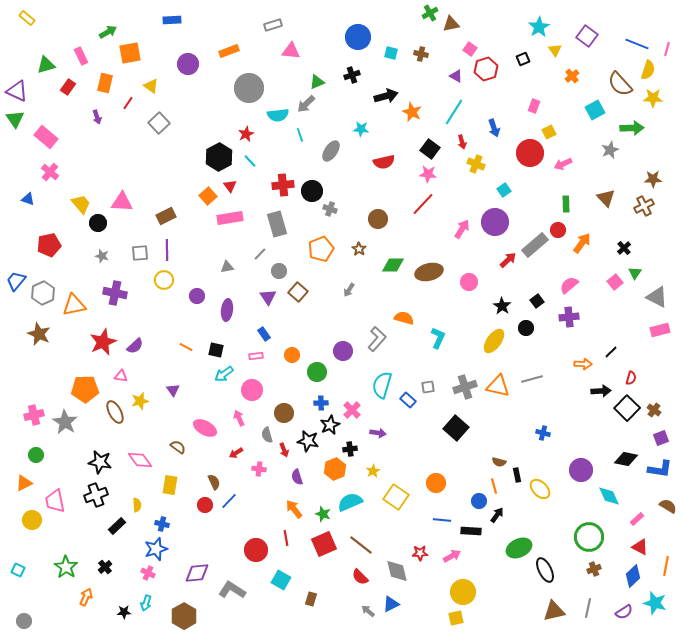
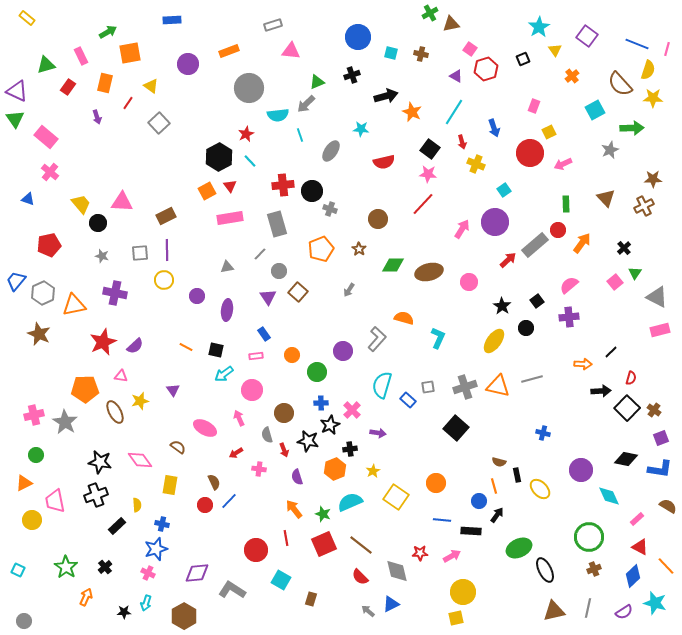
orange square at (208, 196): moved 1 px left, 5 px up; rotated 12 degrees clockwise
orange line at (666, 566): rotated 54 degrees counterclockwise
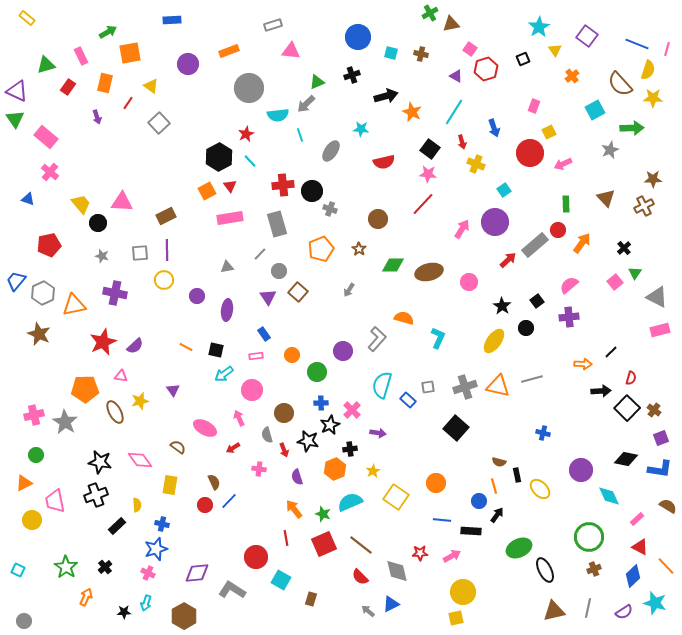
red arrow at (236, 453): moved 3 px left, 5 px up
red circle at (256, 550): moved 7 px down
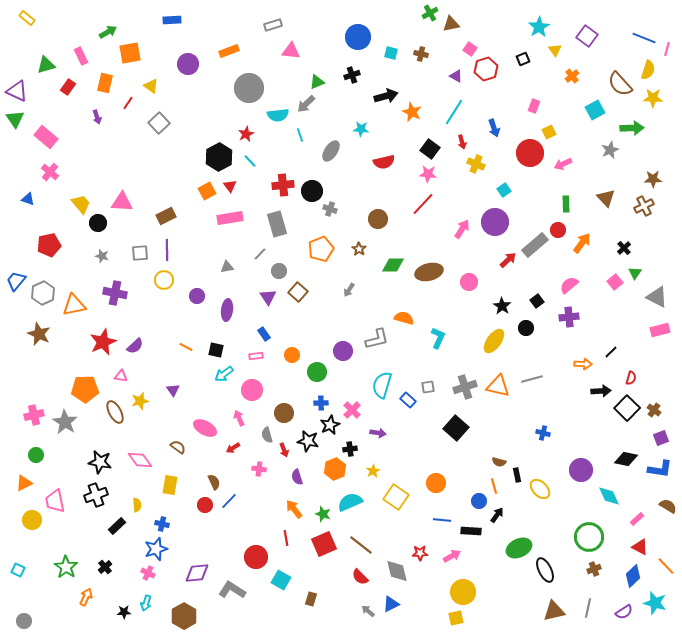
blue line at (637, 44): moved 7 px right, 6 px up
gray L-shape at (377, 339): rotated 35 degrees clockwise
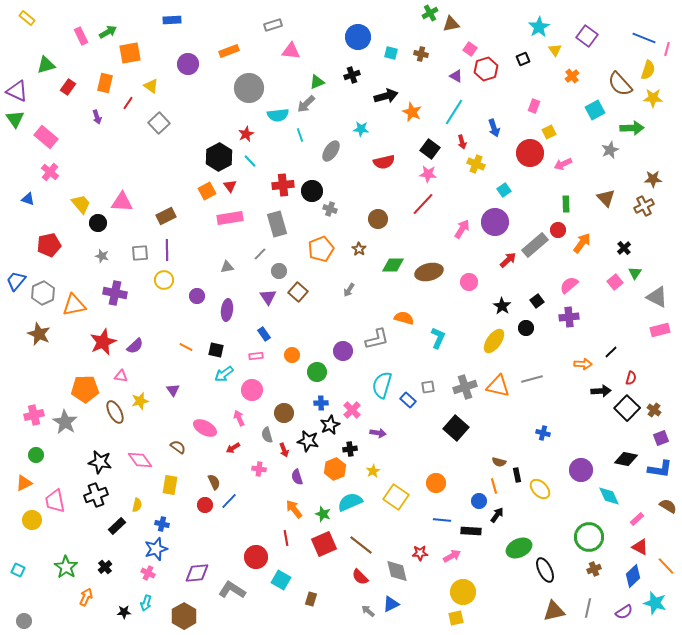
pink rectangle at (81, 56): moved 20 px up
yellow semicircle at (137, 505): rotated 16 degrees clockwise
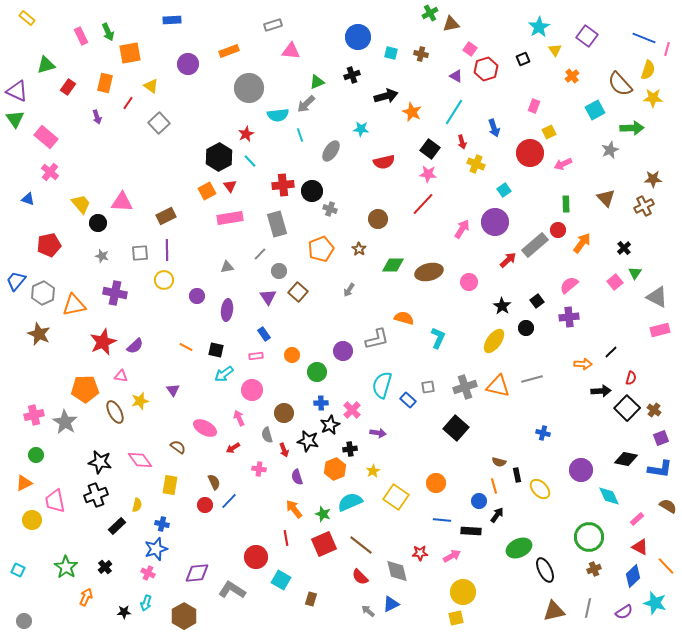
green arrow at (108, 32): rotated 96 degrees clockwise
